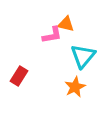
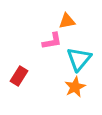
orange triangle: moved 1 px right, 3 px up; rotated 24 degrees counterclockwise
pink L-shape: moved 6 px down
cyan triangle: moved 4 px left, 3 px down
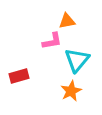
cyan triangle: moved 2 px left, 1 px down
red rectangle: rotated 42 degrees clockwise
orange star: moved 4 px left, 4 px down
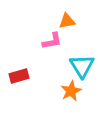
cyan triangle: moved 5 px right, 6 px down; rotated 12 degrees counterclockwise
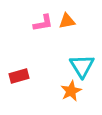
pink L-shape: moved 9 px left, 18 px up
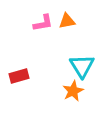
orange star: moved 2 px right
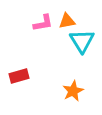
cyan triangle: moved 25 px up
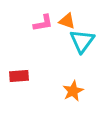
orange triangle: rotated 30 degrees clockwise
cyan triangle: rotated 8 degrees clockwise
red rectangle: rotated 12 degrees clockwise
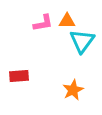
orange triangle: rotated 18 degrees counterclockwise
orange star: moved 1 px up
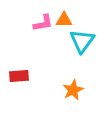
orange triangle: moved 3 px left, 1 px up
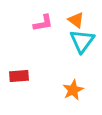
orange triangle: moved 12 px right; rotated 36 degrees clockwise
